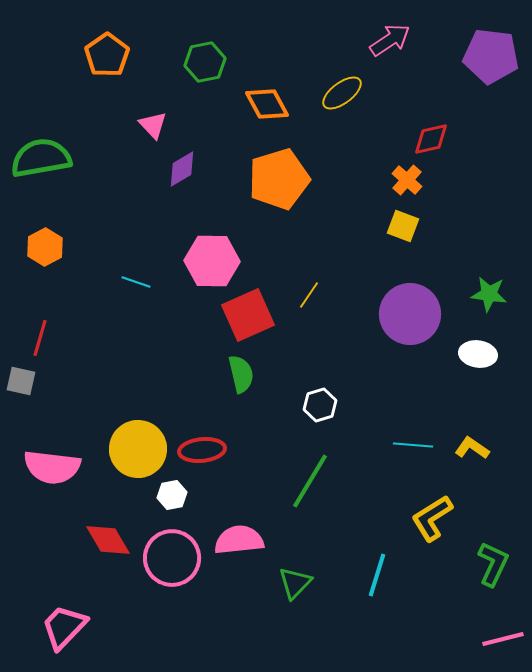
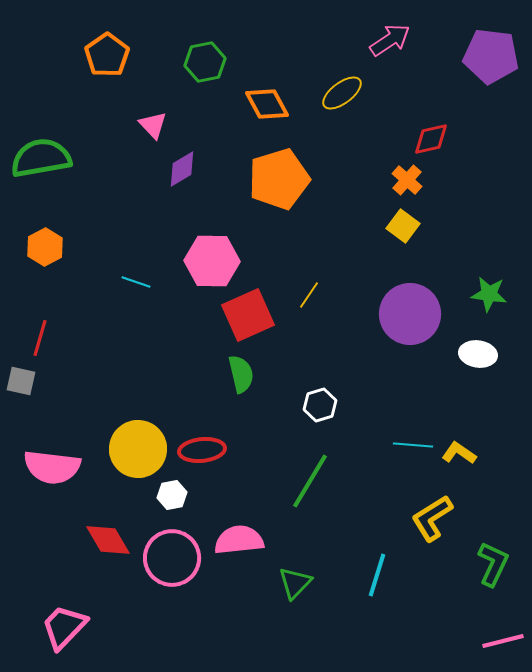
yellow square at (403, 226): rotated 16 degrees clockwise
yellow L-shape at (472, 448): moved 13 px left, 5 px down
pink line at (503, 639): moved 2 px down
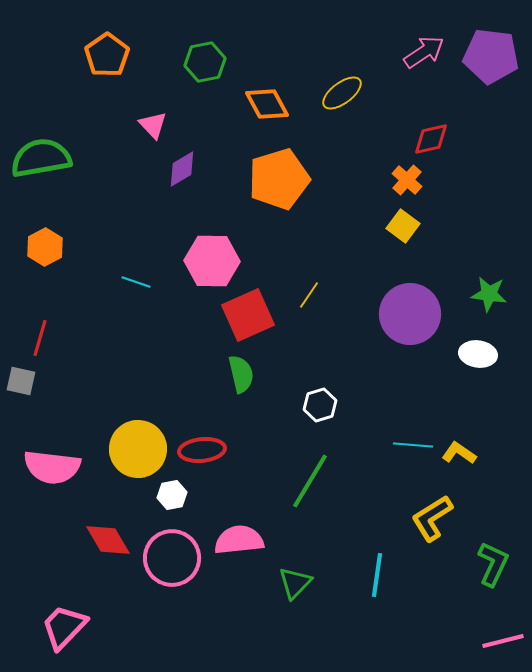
pink arrow at (390, 40): moved 34 px right, 12 px down
cyan line at (377, 575): rotated 9 degrees counterclockwise
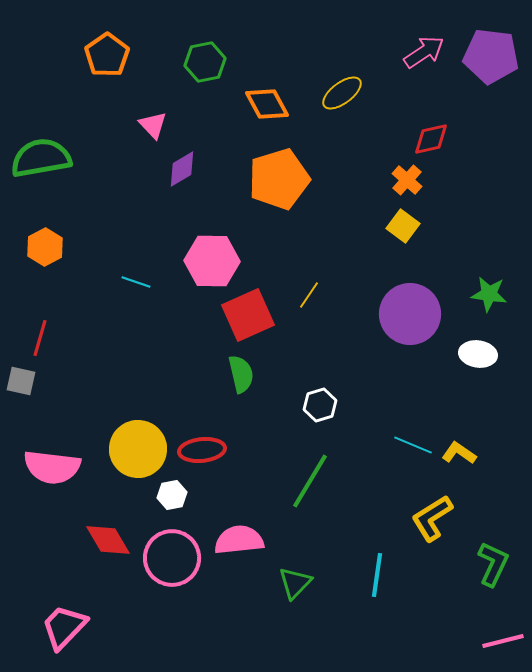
cyan line at (413, 445): rotated 18 degrees clockwise
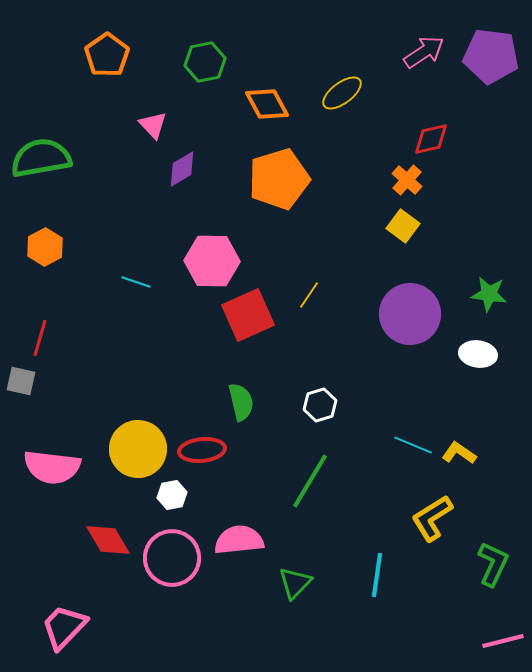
green semicircle at (241, 374): moved 28 px down
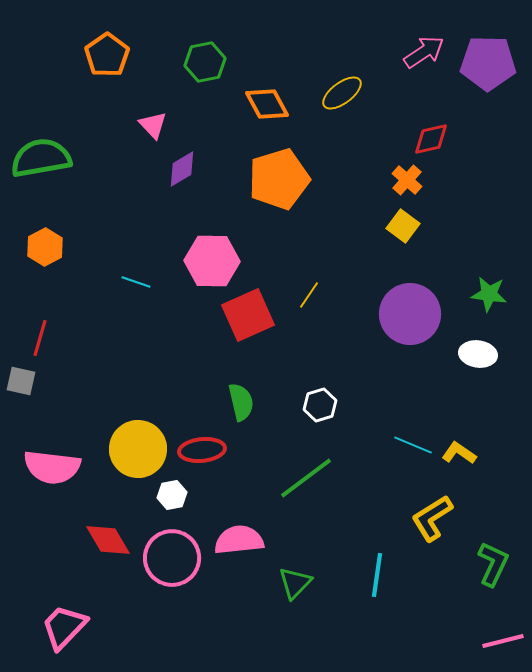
purple pentagon at (491, 56): moved 3 px left, 7 px down; rotated 6 degrees counterclockwise
green line at (310, 481): moved 4 px left, 3 px up; rotated 22 degrees clockwise
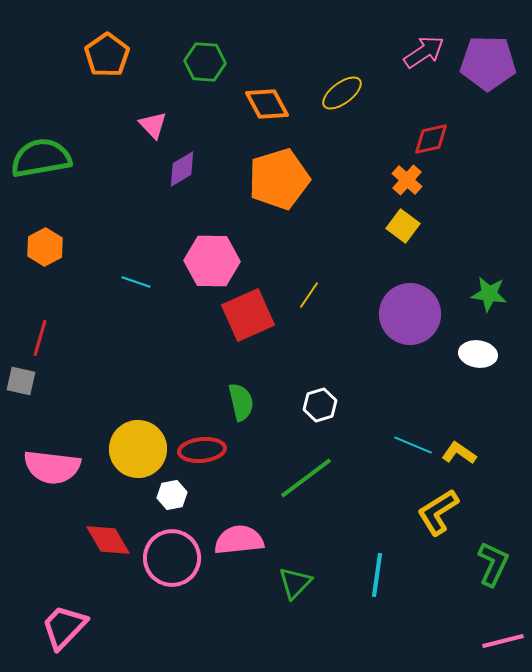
green hexagon at (205, 62): rotated 15 degrees clockwise
yellow L-shape at (432, 518): moved 6 px right, 6 px up
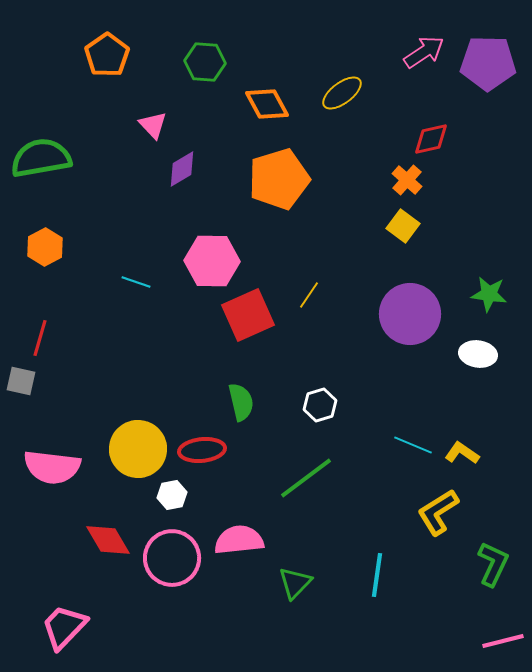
yellow L-shape at (459, 453): moved 3 px right
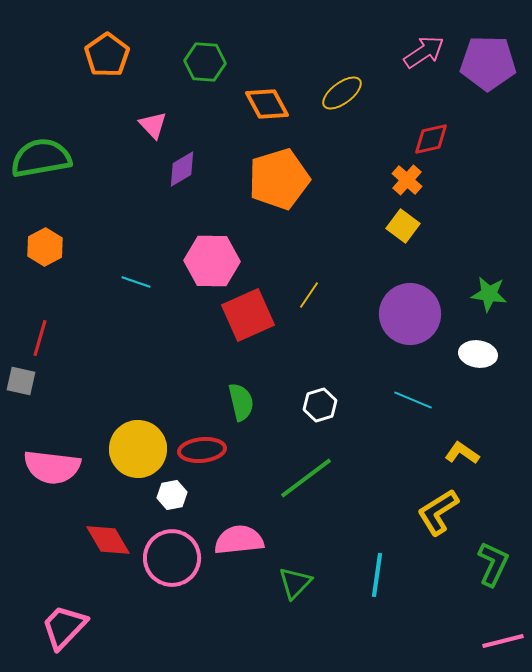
cyan line at (413, 445): moved 45 px up
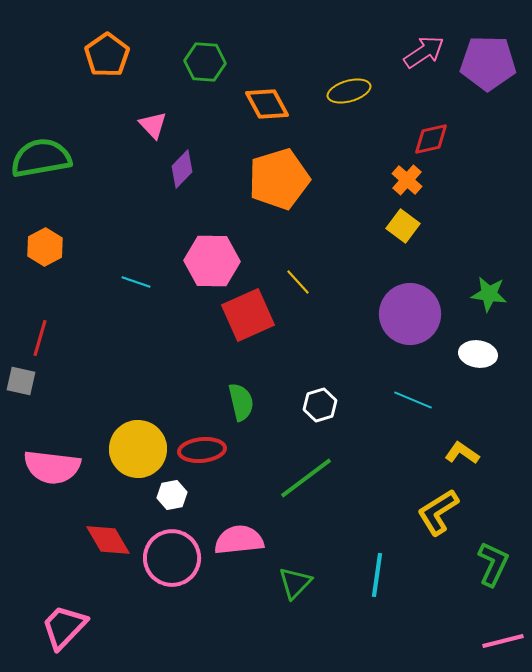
yellow ellipse at (342, 93): moved 7 px right, 2 px up; rotated 21 degrees clockwise
purple diamond at (182, 169): rotated 15 degrees counterclockwise
yellow line at (309, 295): moved 11 px left, 13 px up; rotated 76 degrees counterclockwise
